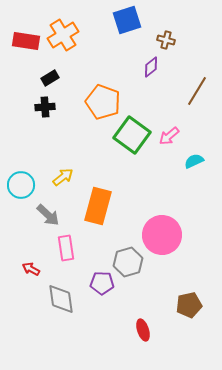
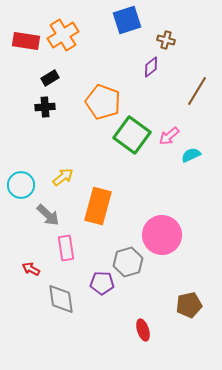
cyan semicircle: moved 3 px left, 6 px up
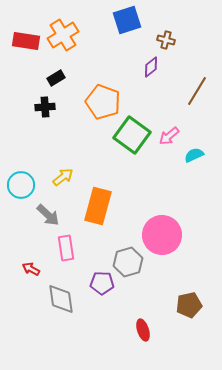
black rectangle: moved 6 px right
cyan semicircle: moved 3 px right
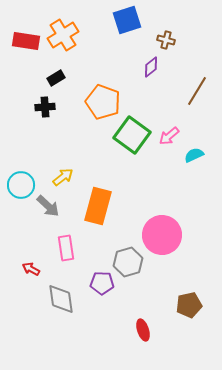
gray arrow: moved 9 px up
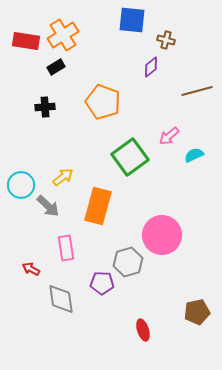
blue square: moved 5 px right; rotated 24 degrees clockwise
black rectangle: moved 11 px up
brown line: rotated 44 degrees clockwise
green square: moved 2 px left, 22 px down; rotated 18 degrees clockwise
brown pentagon: moved 8 px right, 7 px down
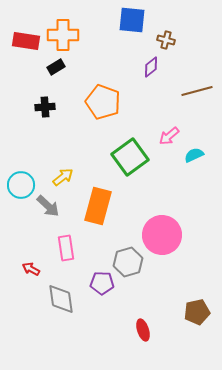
orange cross: rotated 32 degrees clockwise
